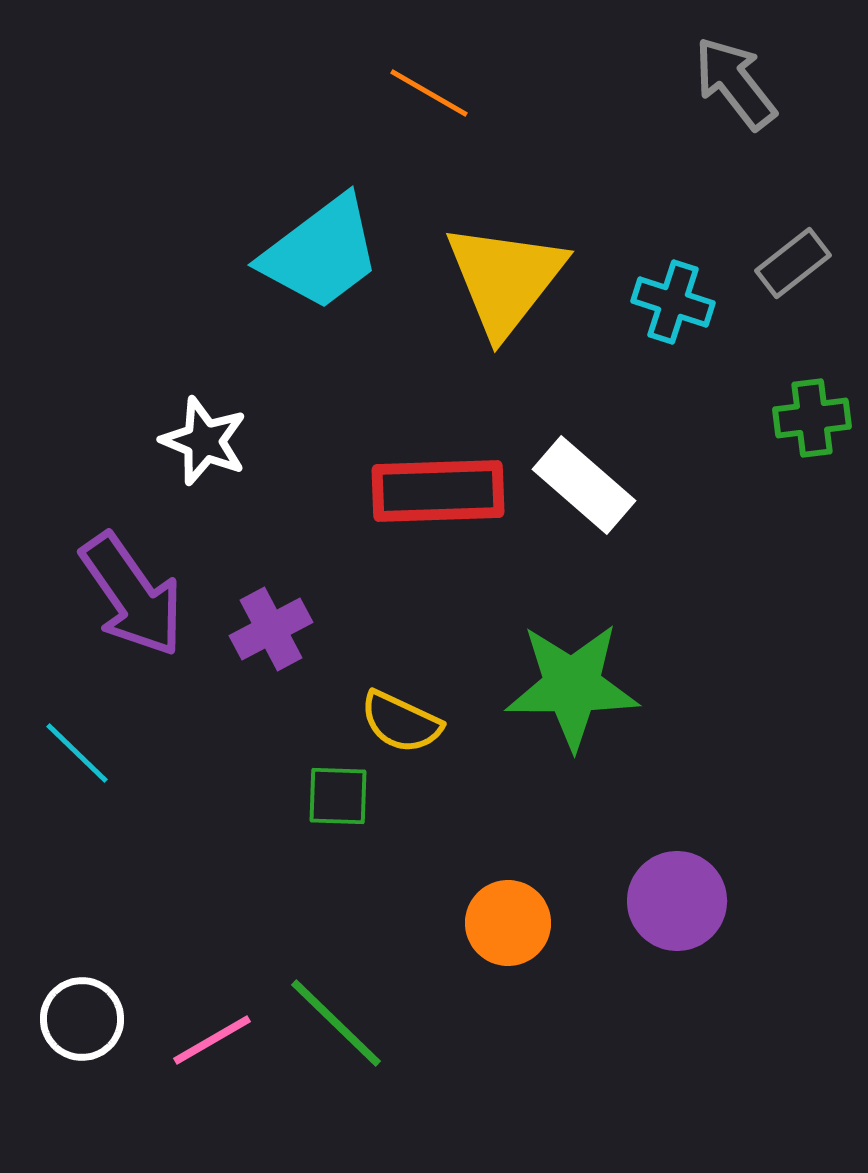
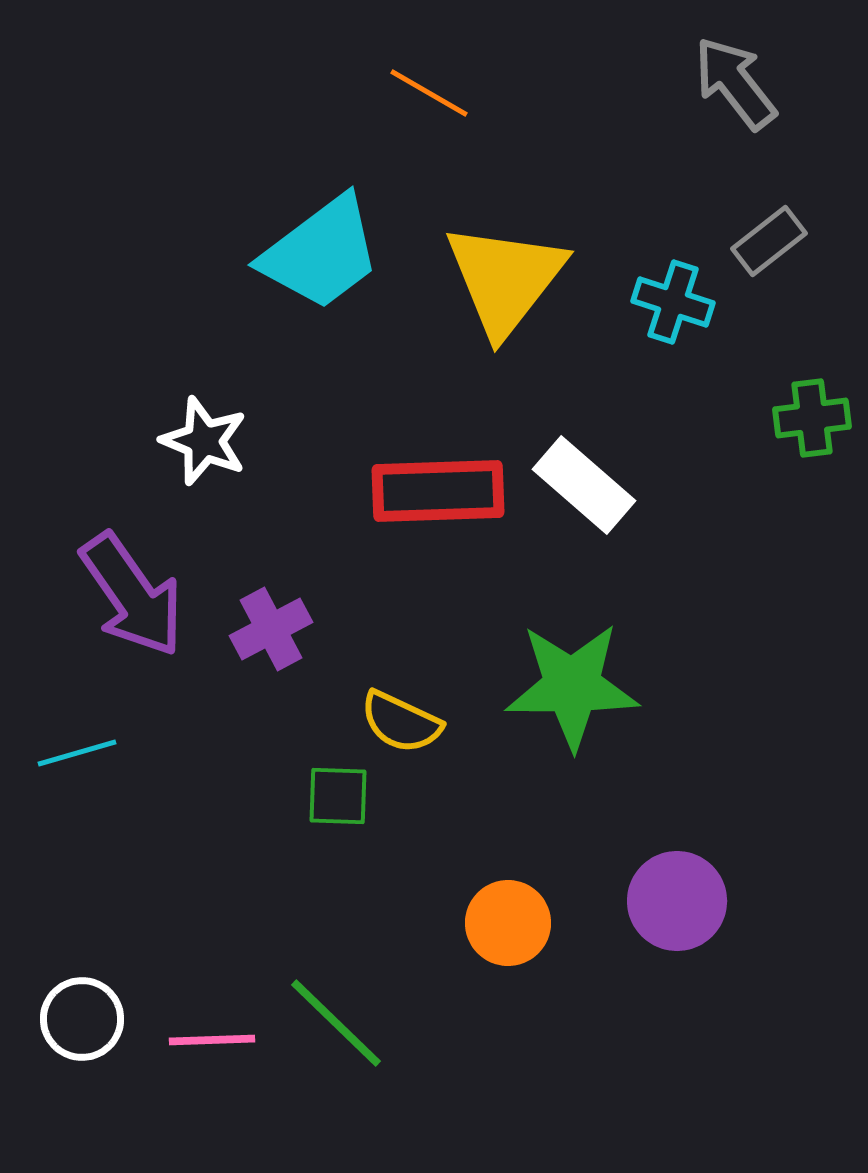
gray rectangle: moved 24 px left, 22 px up
cyan line: rotated 60 degrees counterclockwise
pink line: rotated 28 degrees clockwise
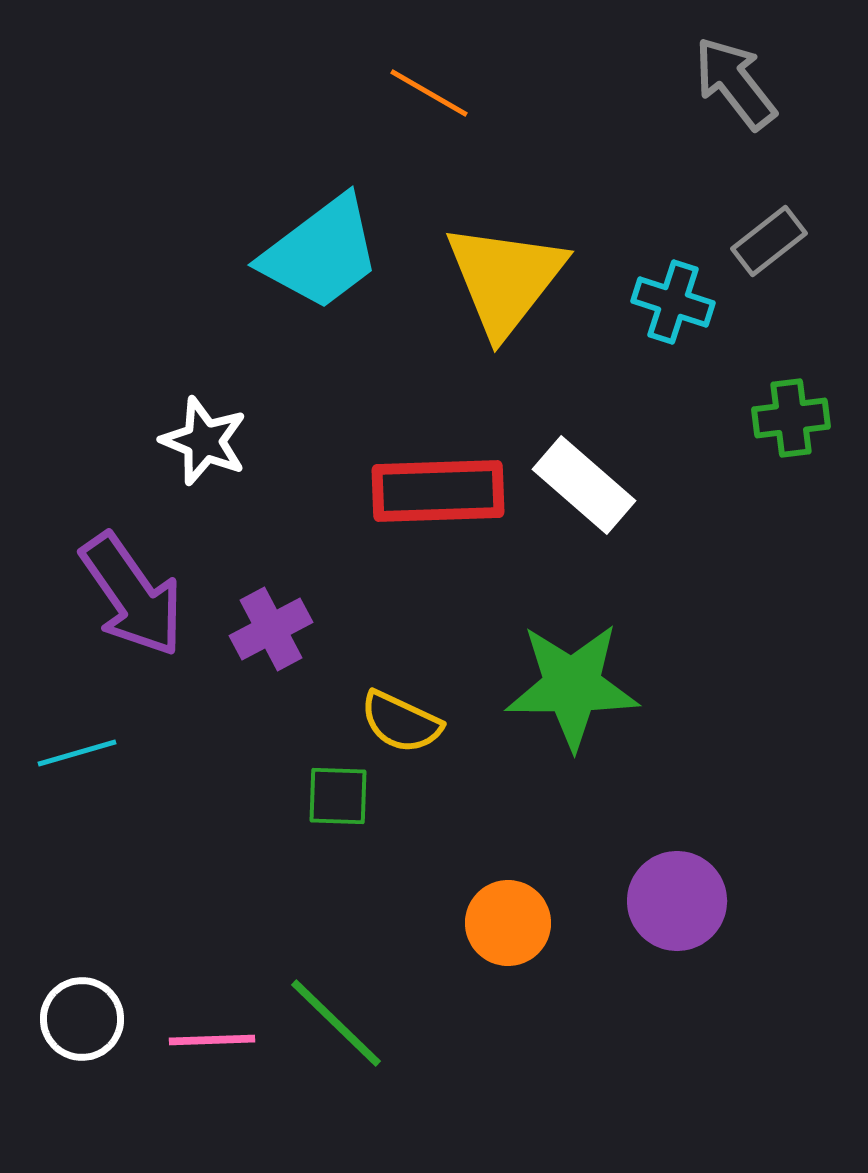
green cross: moved 21 px left
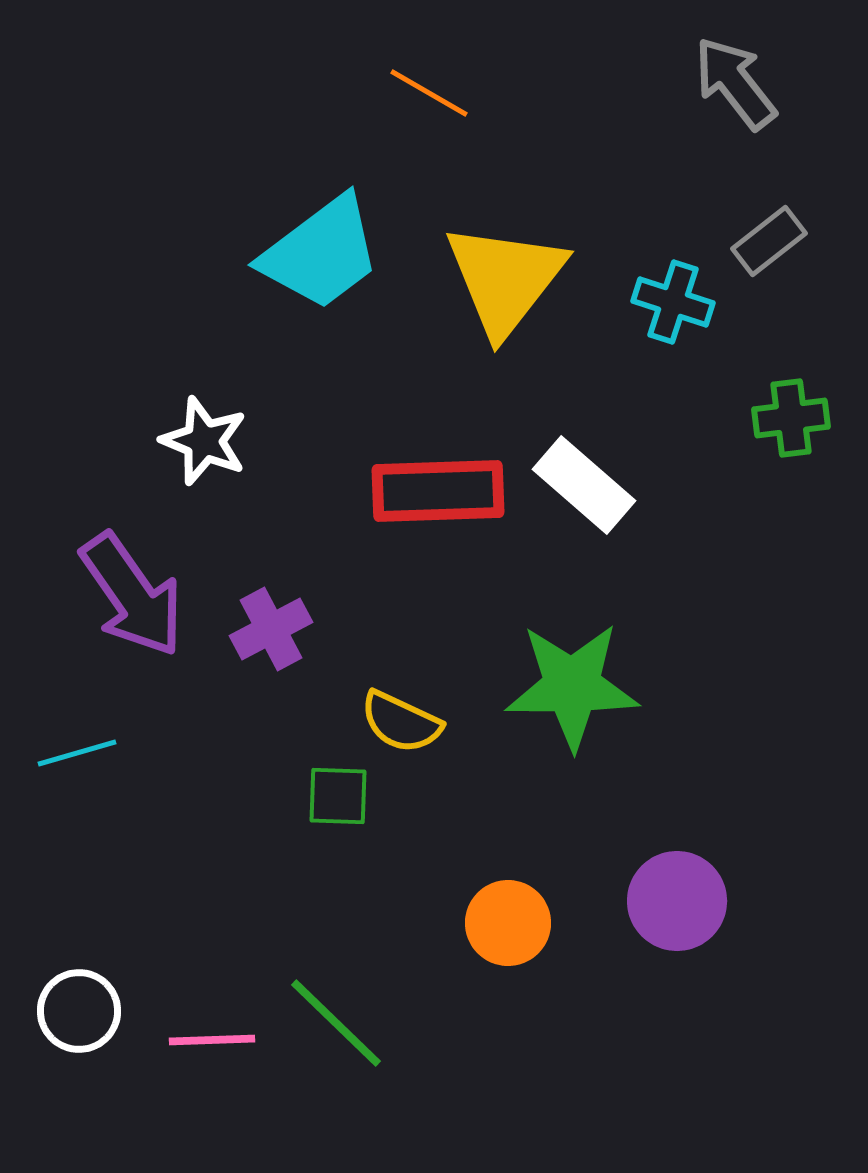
white circle: moved 3 px left, 8 px up
